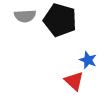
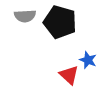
black pentagon: moved 2 px down
red triangle: moved 5 px left, 6 px up
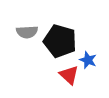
gray semicircle: moved 2 px right, 16 px down
black pentagon: moved 19 px down
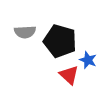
gray semicircle: moved 2 px left
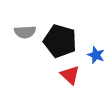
blue star: moved 8 px right, 5 px up
red triangle: moved 1 px right
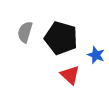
gray semicircle: rotated 110 degrees clockwise
black pentagon: moved 1 px right, 3 px up
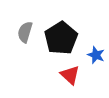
black pentagon: rotated 24 degrees clockwise
